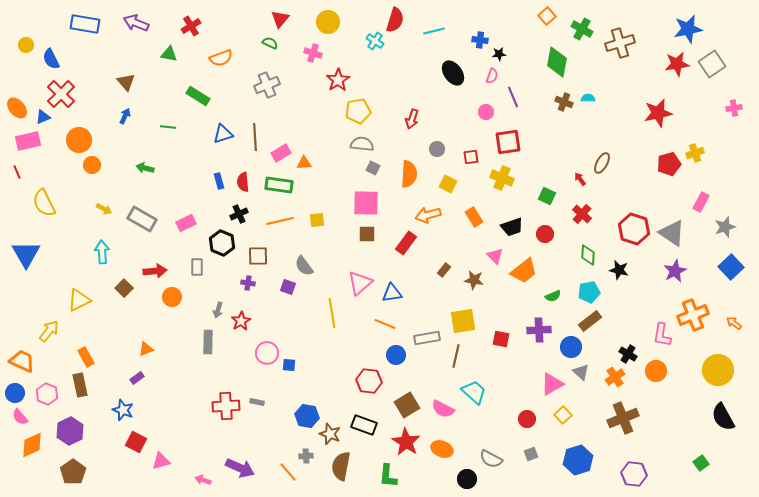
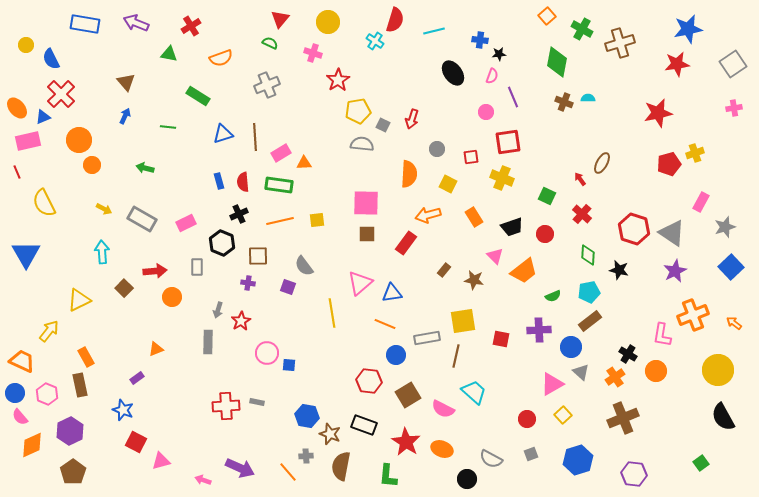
gray square at (712, 64): moved 21 px right
gray square at (373, 168): moved 10 px right, 43 px up
orange triangle at (146, 349): moved 10 px right
brown square at (407, 405): moved 1 px right, 10 px up
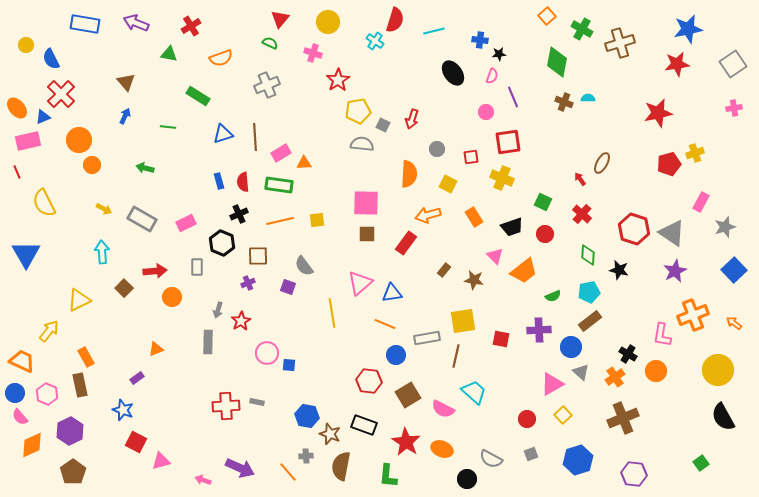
green square at (547, 196): moved 4 px left, 6 px down
blue square at (731, 267): moved 3 px right, 3 px down
purple cross at (248, 283): rotated 32 degrees counterclockwise
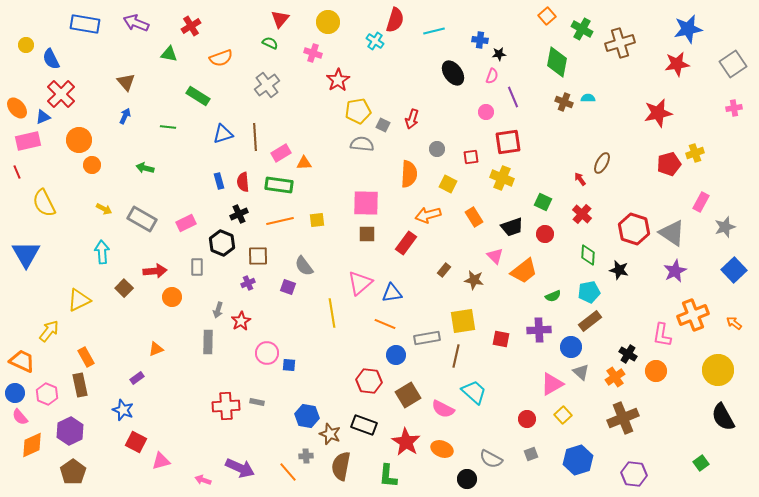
gray cross at (267, 85): rotated 15 degrees counterclockwise
